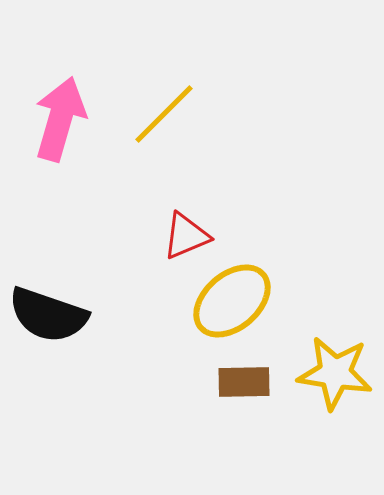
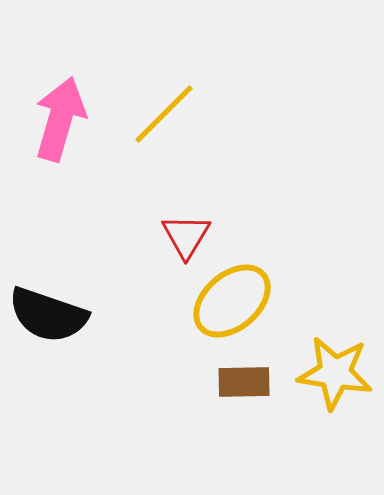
red triangle: rotated 36 degrees counterclockwise
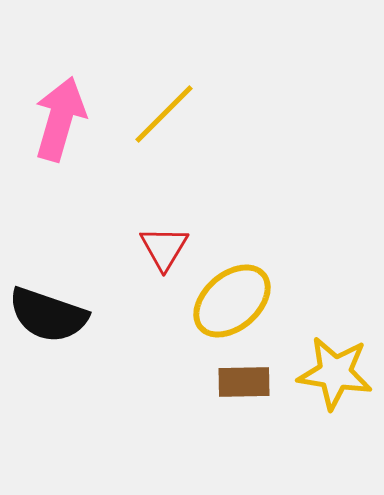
red triangle: moved 22 px left, 12 px down
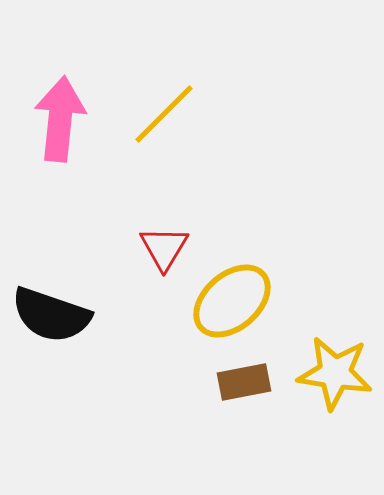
pink arrow: rotated 10 degrees counterclockwise
black semicircle: moved 3 px right
brown rectangle: rotated 10 degrees counterclockwise
